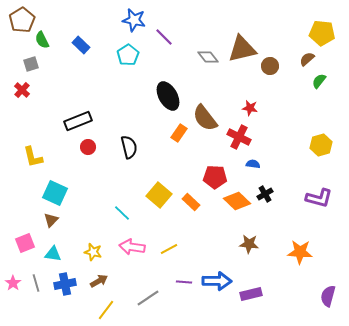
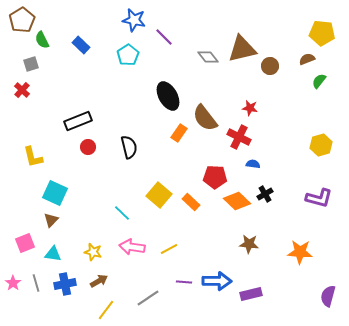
brown semicircle at (307, 59): rotated 21 degrees clockwise
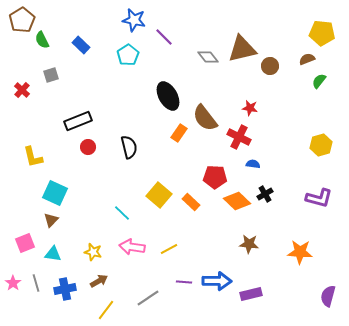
gray square at (31, 64): moved 20 px right, 11 px down
blue cross at (65, 284): moved 5 px down
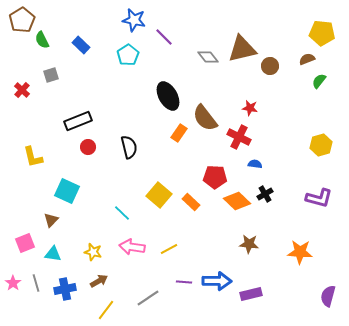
blue semicircle at (253, 164): moved 2 px right
cyan square at (55, 193): moved 12 px right, 2 px up
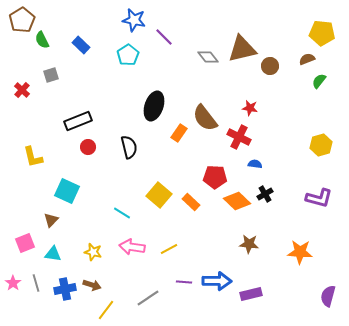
black ellipse at (168, 96): moved 14 px left, 10 px down; rotated 48 degrees clockwise
cyan line at (122, 213): rotated 12 degrees counterclockwise
brown arrow at (99, 281): moved 7 px left, 4 px down; rotated 48 degrees clockwise
